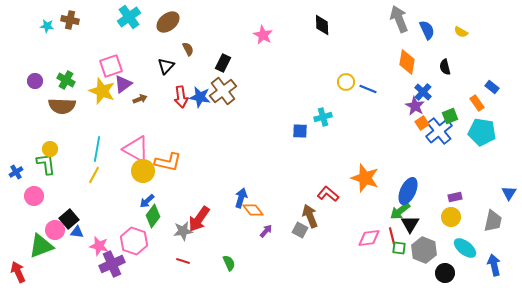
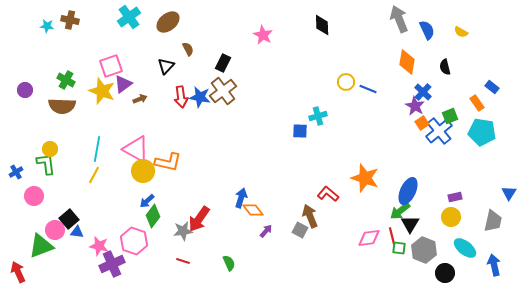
purple circle at (35, 81): moved 10 px left, 9 px down
cyan cross at (323, 117): moved 5 px left, 1 px up
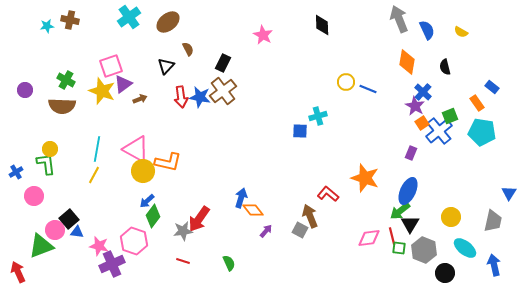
cyan star at (47, 26): rotated 16 degrees counterclockwise
purple rectangle at (455, 197): moved 44 px left, 44 px up; rotated 56 degrees counterclockwise
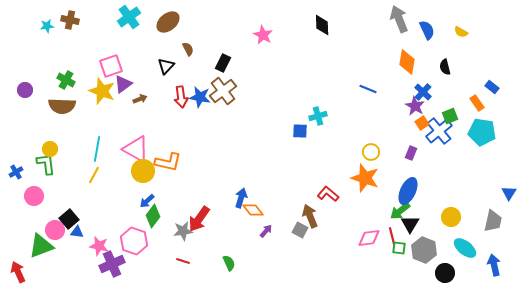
yellow circle at (346, 82): moved 25 px right, 70 px down
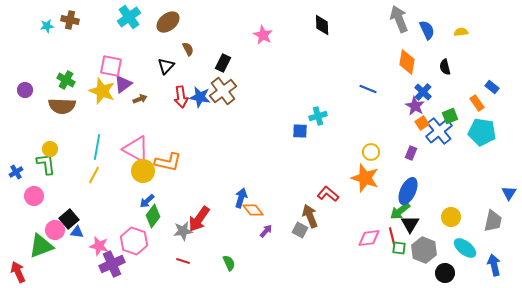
yellow semicircle at (461, 32): rotated 144 degrees clockwise
pink square at (111, 66): rotated 30 degrees clockwise
cyan line at (97, 149): moved 2 px up
